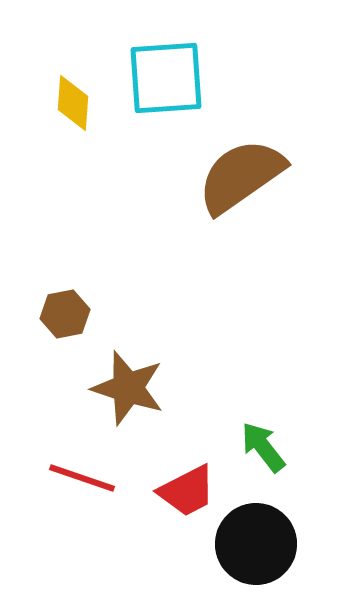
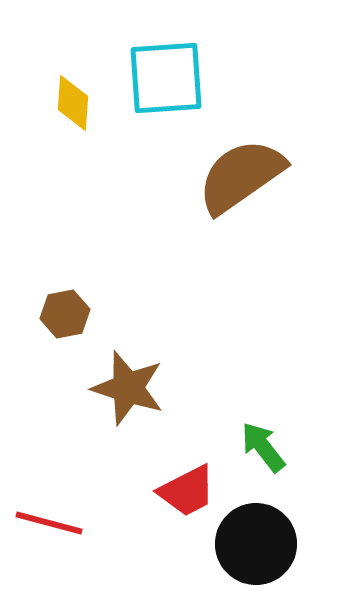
red line: moved 33 px left, 45 px down; rotated 4 degrees counterclockwise
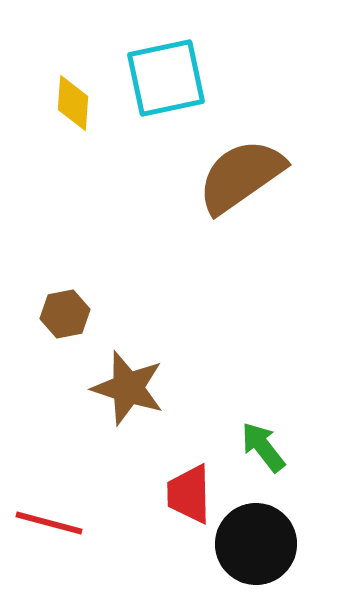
cyan square: rotated 8 degrees counterclockwise
red trapezoid: moved 2 px right, 3 px down; rotated 116 degrees clockwise
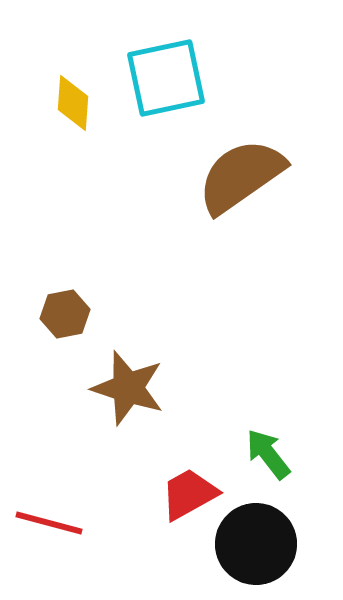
green arrow: moved 5 px right, 7 px down
red trapezoid: rotated 62 degrees clockwise
